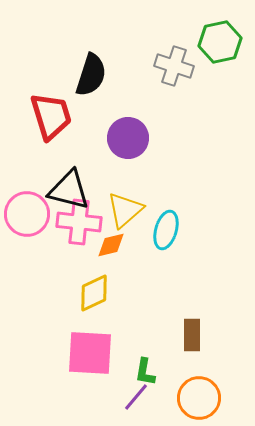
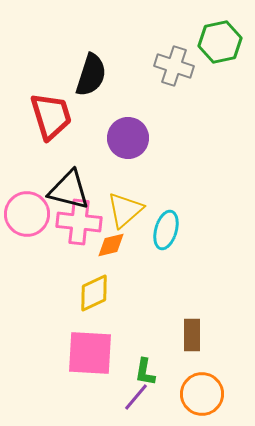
orange circle: moved 3 px right, 4 px up
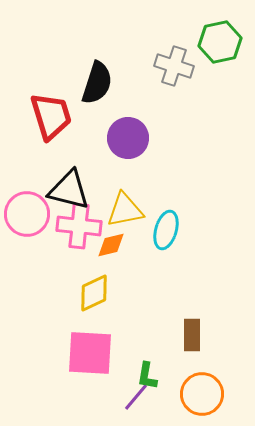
black semicircle: moved 6 px right, 8 px down
yellow triangle: rotated 30 degrees clockwise
pink cross: moved 4 px down
green L-shape: moved 2 px right, 4 px down
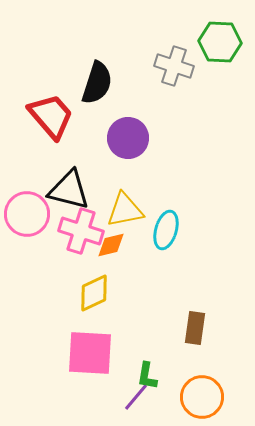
green hexagon: rotated 15 degrees clockwise
red trapezoid: rotated 24 degrees counterclockwise
pink cross: moved 2 px right, 5 px down; rotated 12 degrees clockwise
brown rectangle: moved 3 px right, 7 px up; rotated 8 degrees clockwise
orange circle: moved 3 px down
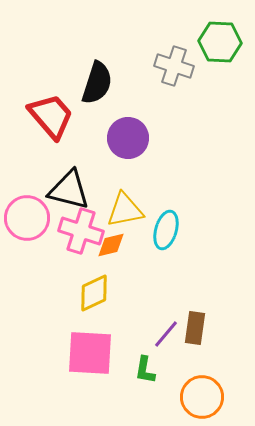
pink circle: moved 4 px down
green L-shape: moved 2 px left, 6 px up
purple line: moved 30 px right, 63 px up
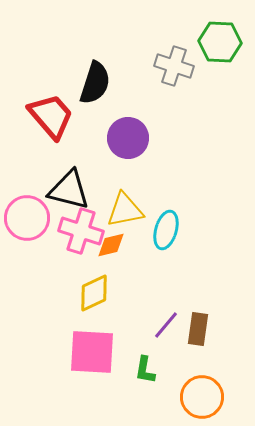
black semicircle: moved 2 px left
brown rectangle: moved 3 px right, 1 px down
purple line: moved 9 px up
pink square: moved 2 px right, 1 px up
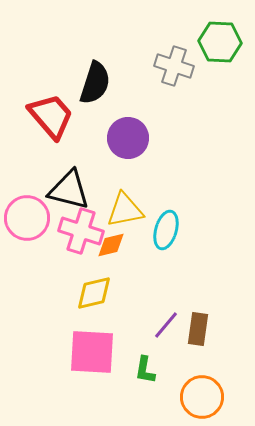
yellow diamond: rotated 12 degrees clockwise
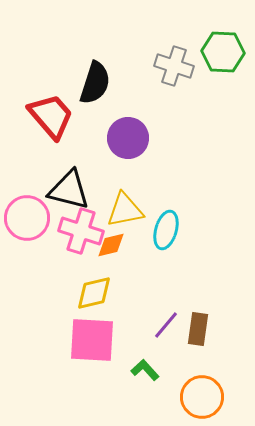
green hexagon: moved 3 px right, 10 px down
pink square: moved 12 px up
green L-shape: rotated 128 degrees clockwise
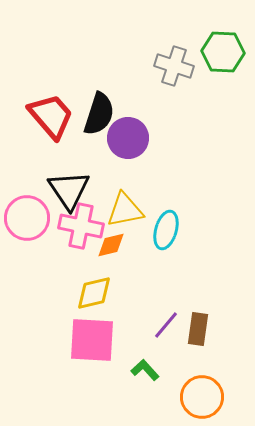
black semicircle: moved 4 px right, 31 px down
black triangle: rotated 42 degrees clockwise
pink cross: moved 5 px up; rotated 6 degrees counterclockwise
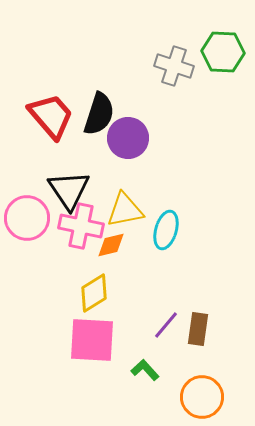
yellow diamond: rotated 18 degrees counterclockwise
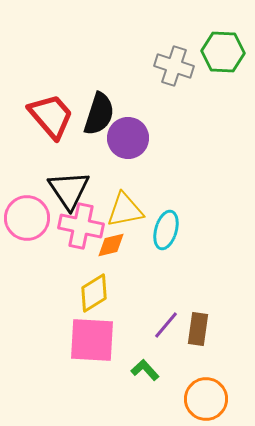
orange circle: moved 4 px right, 2 px down
